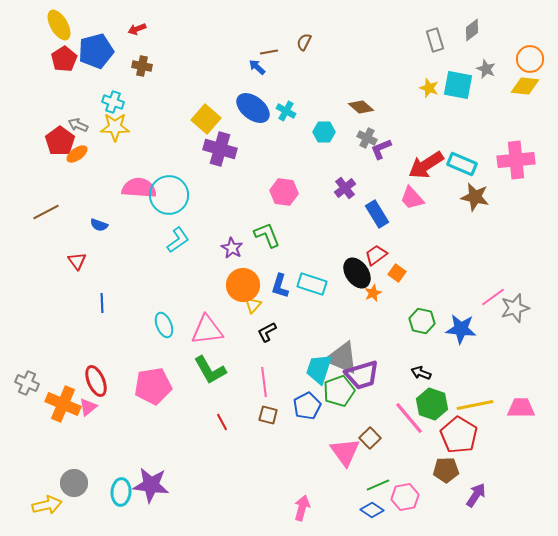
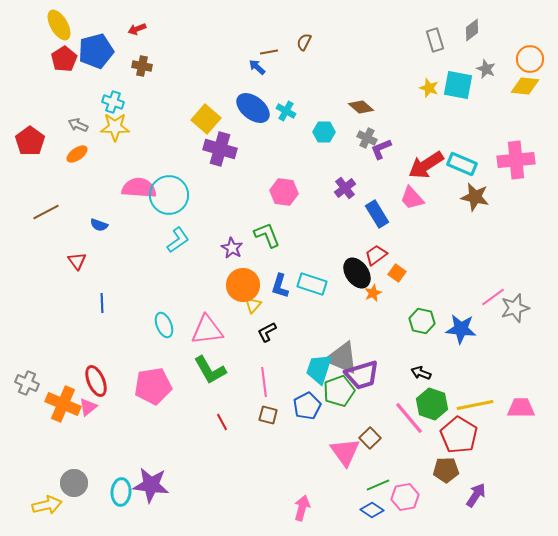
red pentagon at (60, 141): moved 30 px left
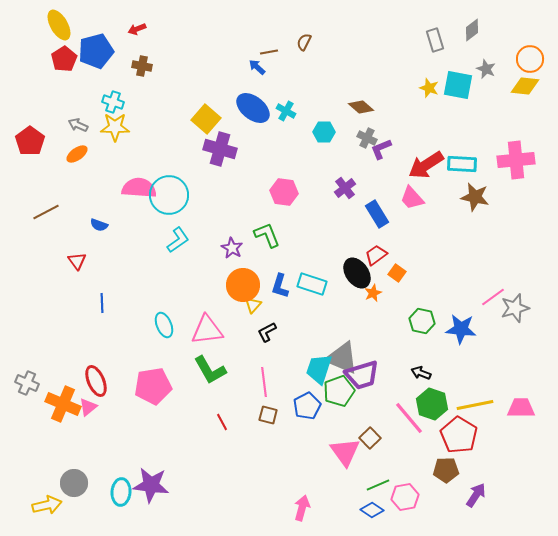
cyan rectangle at (462, 164): rotated 20 degrees counterclockwise
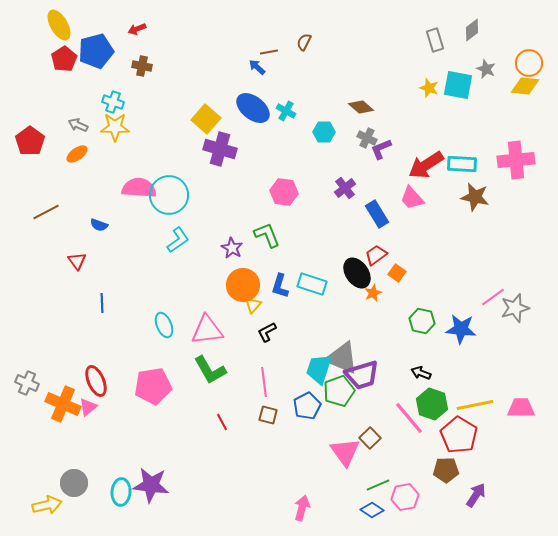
orange circle at (530, 59): moved 1 px left, 4 px down
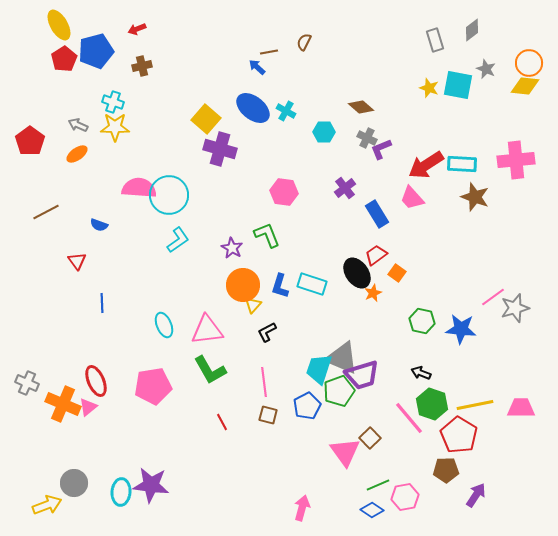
brown cross at (142, 66): rotated 24 degrees counterclockwise
brown star at (475, 197): rotated 8 degrees clockwise
yellow arrow at (47, 505): rotated 8 degrees counterclockwise
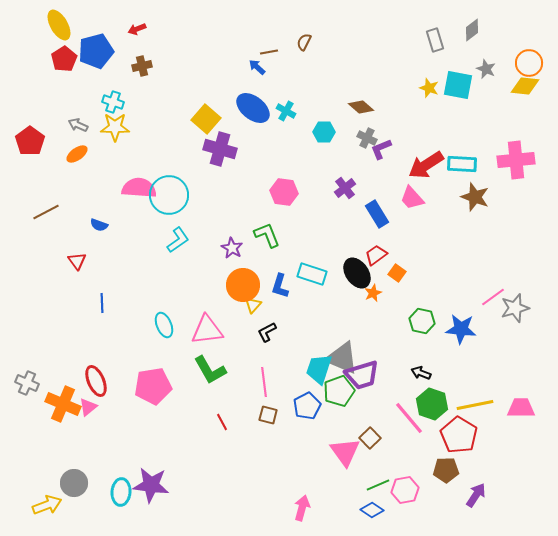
cyan rectangle at (312, 284): moved 10 px up
pink hexagon at (405, 497): moved 7 px up
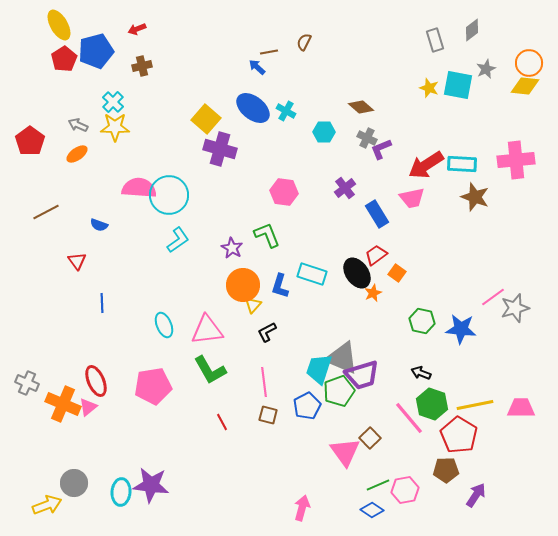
gray star at (486, 69): rotated 24 degrees clockwise
cyan cross at (113, 102): rotated 25 degrees clockwise
pink trapezoid at (412, 198): rotated 60 degrees counterclockwise
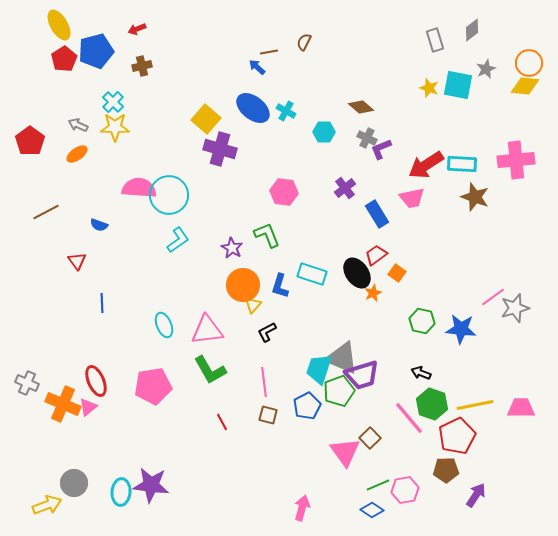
red pentagon at (459, 435): moved 2 px left, 1 px down; rotated 15 degrees clockwise
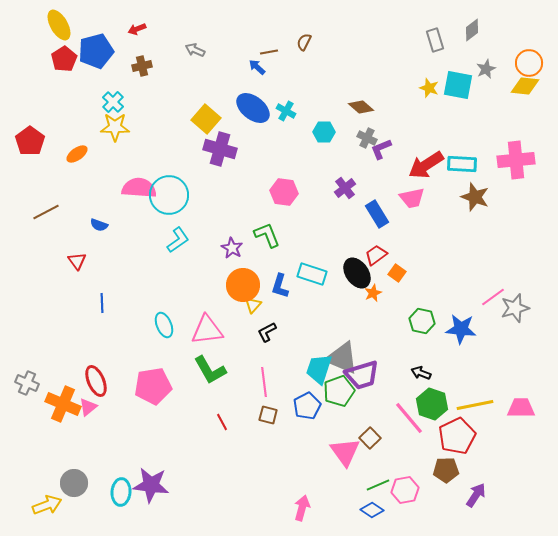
gray arrow at (78, 125): moved 117 px right, 75 px up
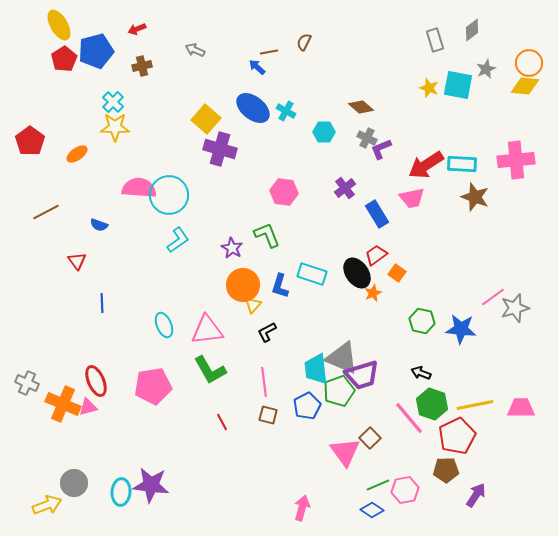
cyan trapezoid at (319, 369): moved 3 px left; rotated 24 degrees counterclockwise
pink triangle at (88, 407): rotated 24 degrees clockwise
